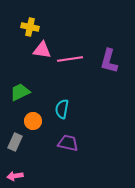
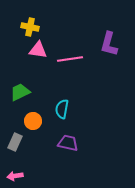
pink triangle: moved 4 px left
purple L-shape: moved 17 px up
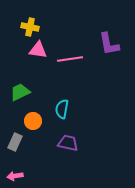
purple L-shape: rotated 25 degrees counterclockwise
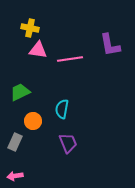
yellow cross: moved 1 px down
purple L-shape: moved 1 px right, 1 px down
purple trapezoid: rotated 55 degrees clockwise
